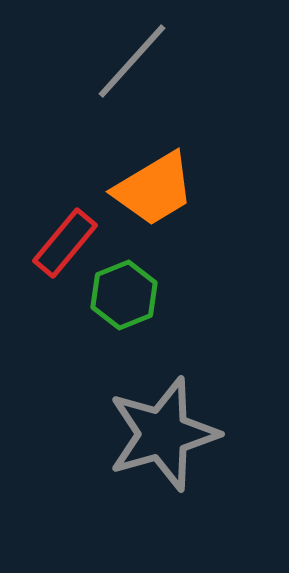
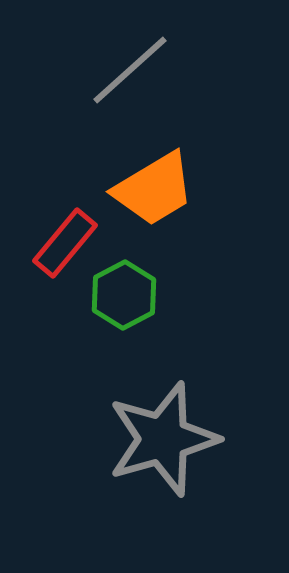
gray line: moved 2 px left, 9 px down; rotated 6 degrees clockwise
green hexagon: rotated 6 degrees counterclockwise
gray star: moved 5 px down
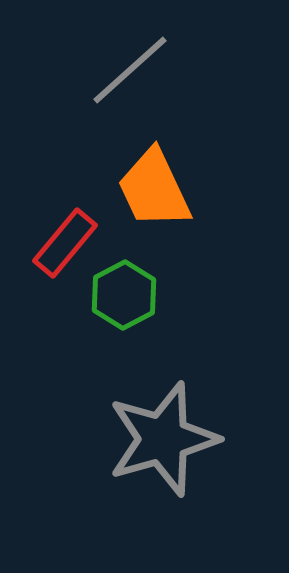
orange trapezoid: rotated 96 degrees clockwise
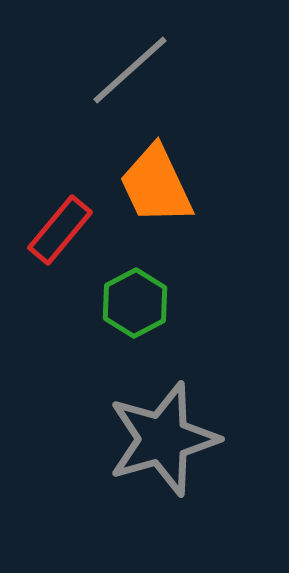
orange trapezoid: moved 2 px right, 4 px up
red rectangle: moved 5 px left, 13 px up
green hexagon: moved 11 px right, 8 px down
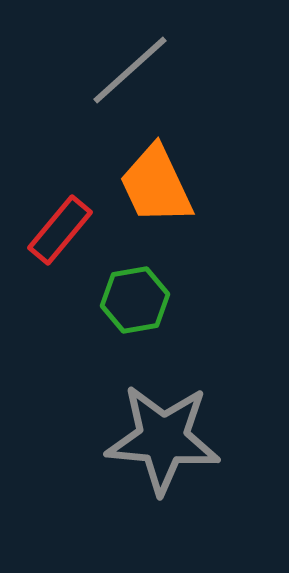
green hexagon: moved 3 px up; rotated 18 degrees clockwise
gray star: rotated 21 degrees clockwise
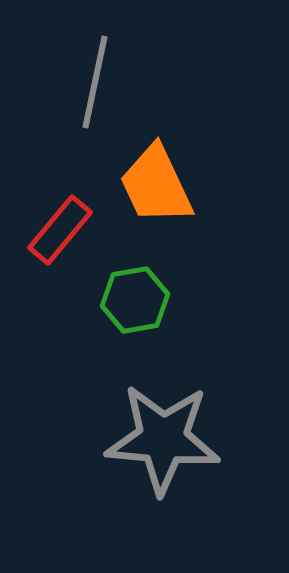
gray line: moved 35 px left, 12 px down; rotated 36 degrees counterclockwise
